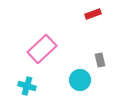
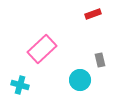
cyan cross: moved 7 px left, 1 px up
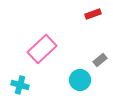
gray rectangle: rotated 64 degrees clockwise
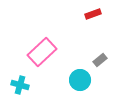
pink rectangle: moved 3 px down
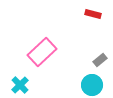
red rectangle: rotated 35 degrees clockwise
cyan circle: moved 12 px right, 5 px down
cyan cross: rotated 30 degrees clockwise
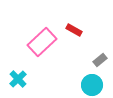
red rectangle: moved 19 px left, 16 px down; rotated 14 degrees clockwise
pink rectangle: moved 10 px up
cyan cross: moved 2 px left, 6 px up
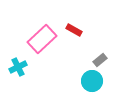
pink rectangle: moved 3 px up
cyan cross: moved 12 px up; rotated 18 degrees clockwise
cyan circle: moved 4 px up
